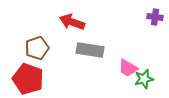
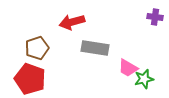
red arrow: rotated 35 degrees counterclockwise
gray rectangle: moved 5 px right, 2 px up
red pentagon: moved 2 px right
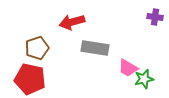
red pentagon: rotated 8 degrees counterclockwise
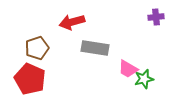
purple cross: moved 1 px right; rotated 14 degrees counterclockwise
pink trapezoid: moved 1 px down
red pentagon: rotated 12 degrees clockwise
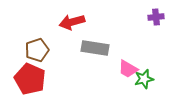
brown pentagon: moved 2 px down
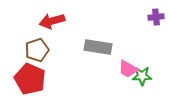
red arrow: moved 20 px left, 1 px up
gray rectangle: moved 3 px right, 1 px up
green star: moved 2 px left, 3 px up; rotated 12 degrees clockwise
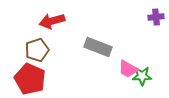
gray rectangle: rotated 12 degrees clockwise
